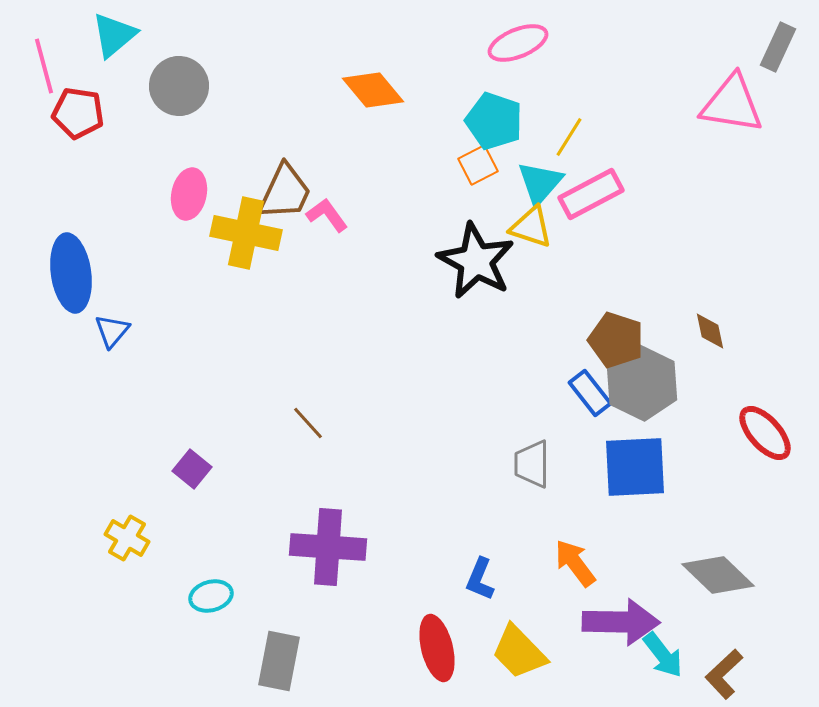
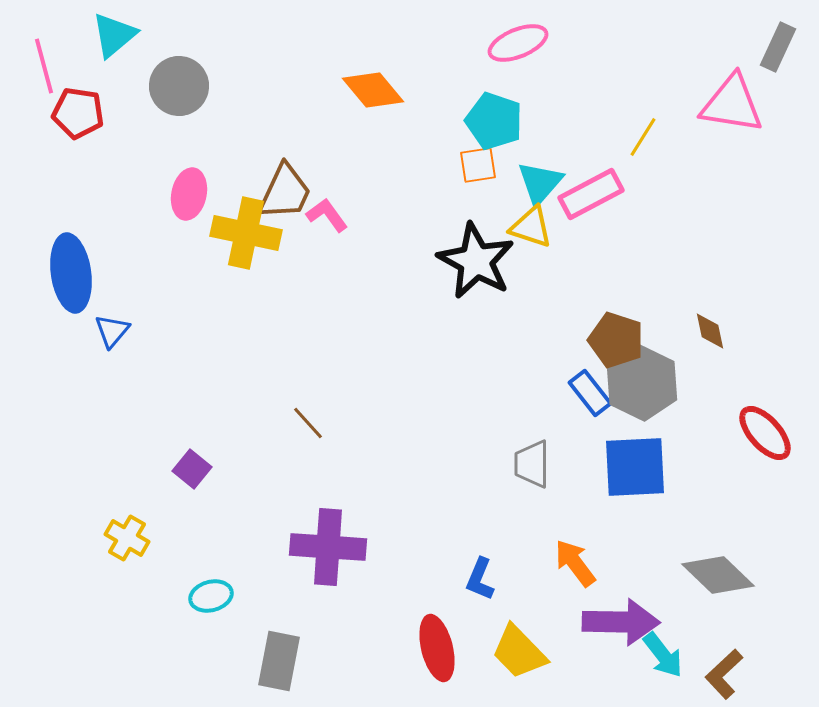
yellow line at (569, 137): moved 74 px right
orange square at (478, 165): rotated 18 degrees clockwise
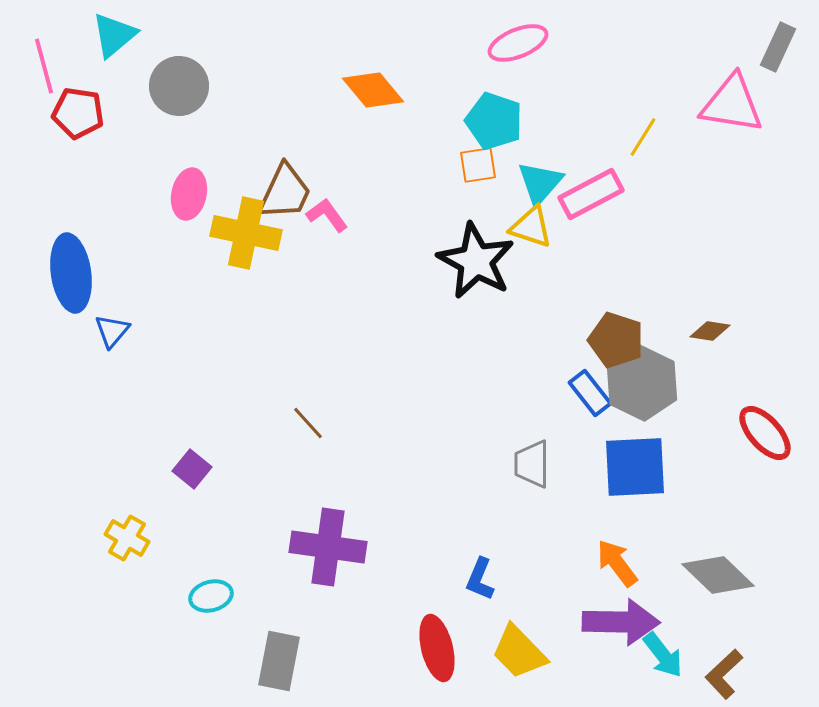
brown diamond at (710, 331): rotated 69 degrees counterclockwise
purple cross at (328, 547): rotated 4 degrees clockwise
orange arrow at (575, 563): moved 42 px right
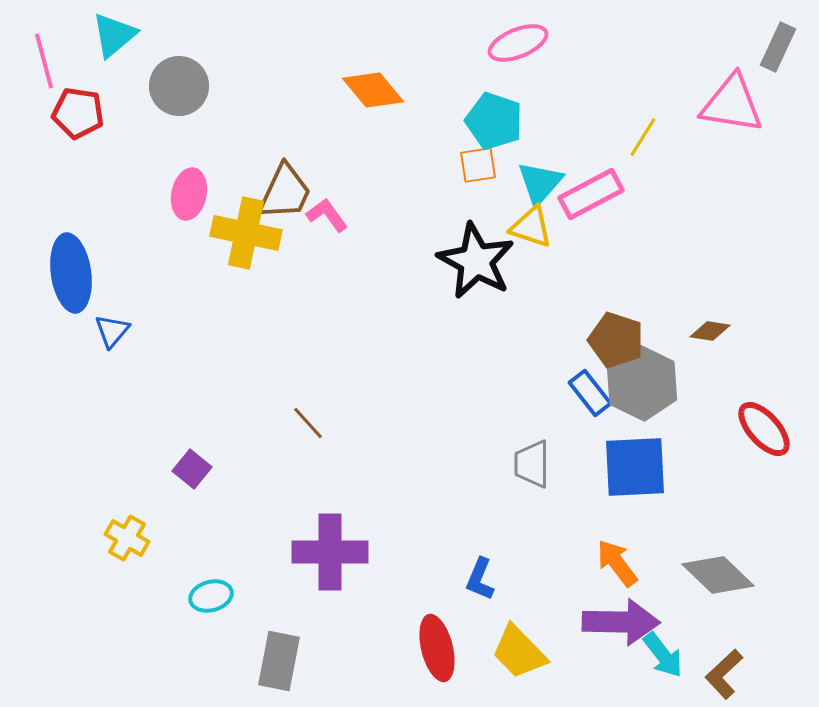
pink line at (44, 66): moved 5 px up
red ellipse at (765, 433): moved 1 px left, 4 px up
purple cross at (328, 547): moved 2 px right, 5 px down; rotated 8 degrees counterclockwise
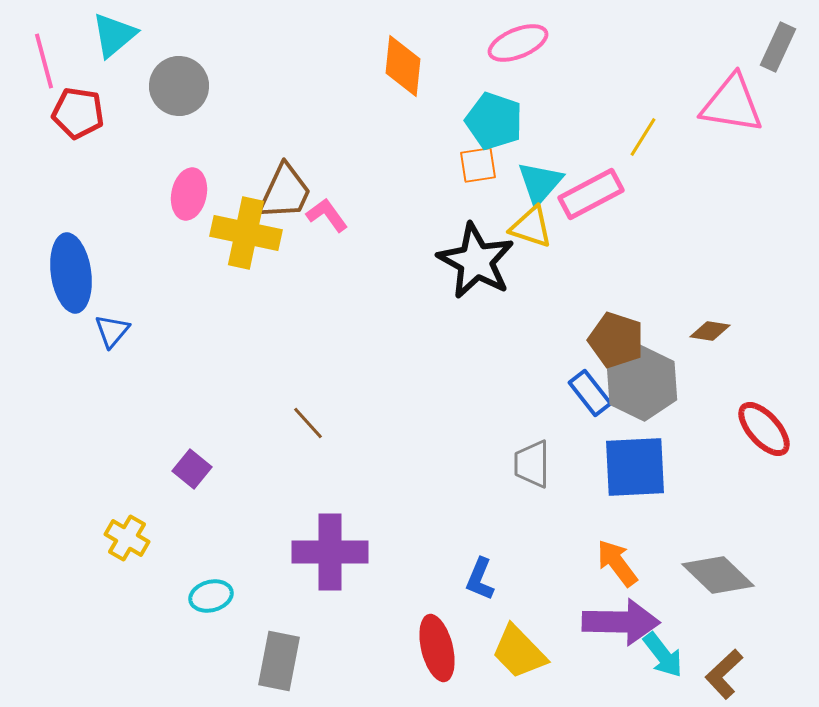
orange diamond at (373, 90): moved 30 px right, 24 px up; rotated 46 degrees clockwise
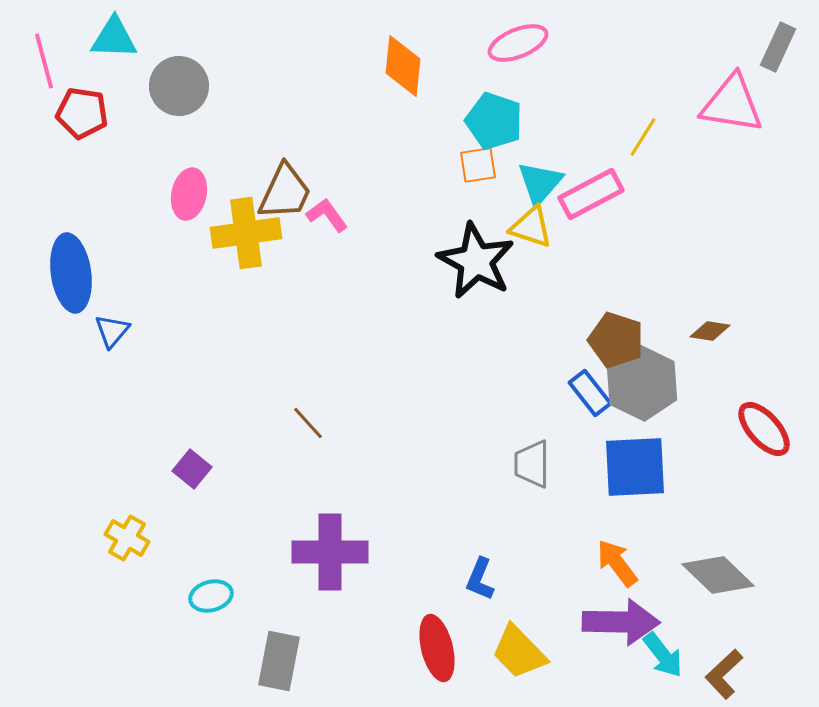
cyan triangle at (114, 35): moved 3 px down; rotated 42 degrees clockwise
red pentagon at (78, 113): moved 4 px right
yellow cross at (246, 233): rotated 20 degrees counterclockwise
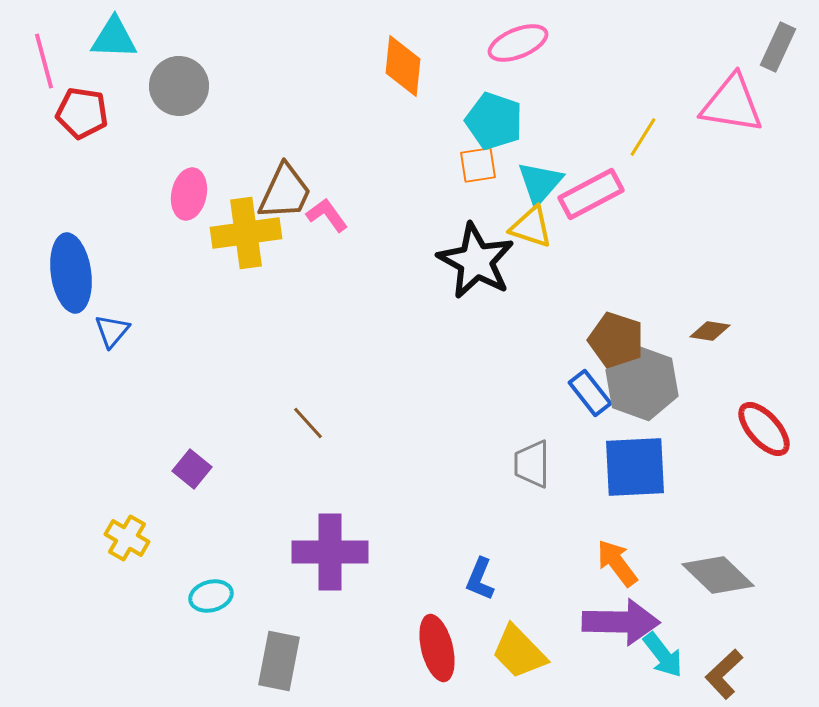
gray hexagon at (642, 383): rotated 6 degrees counterclockwise
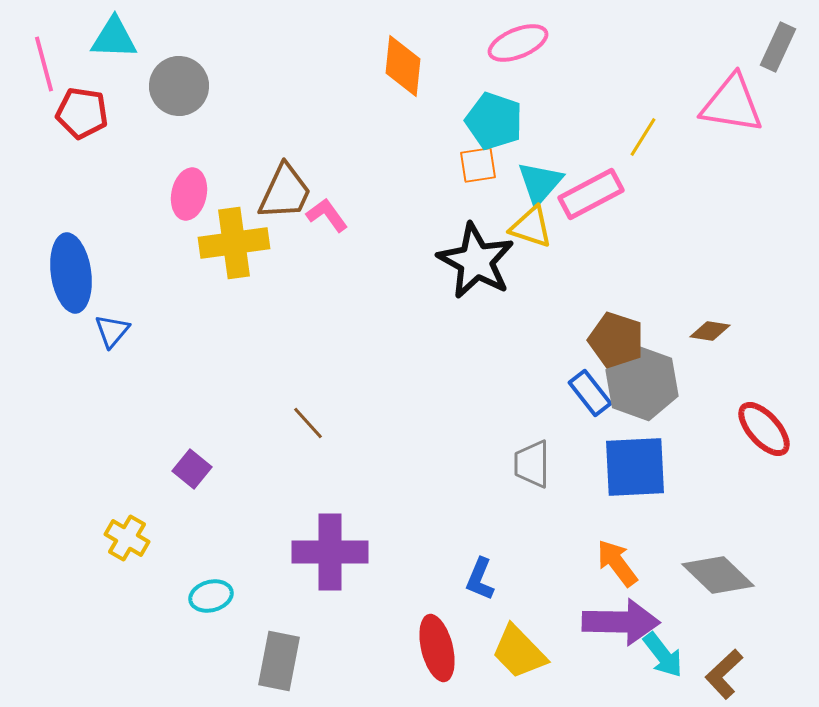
pink line at (44, 61): moved 3 px down
yellow cross at (246, 233): moved 12 px left, 10 px down
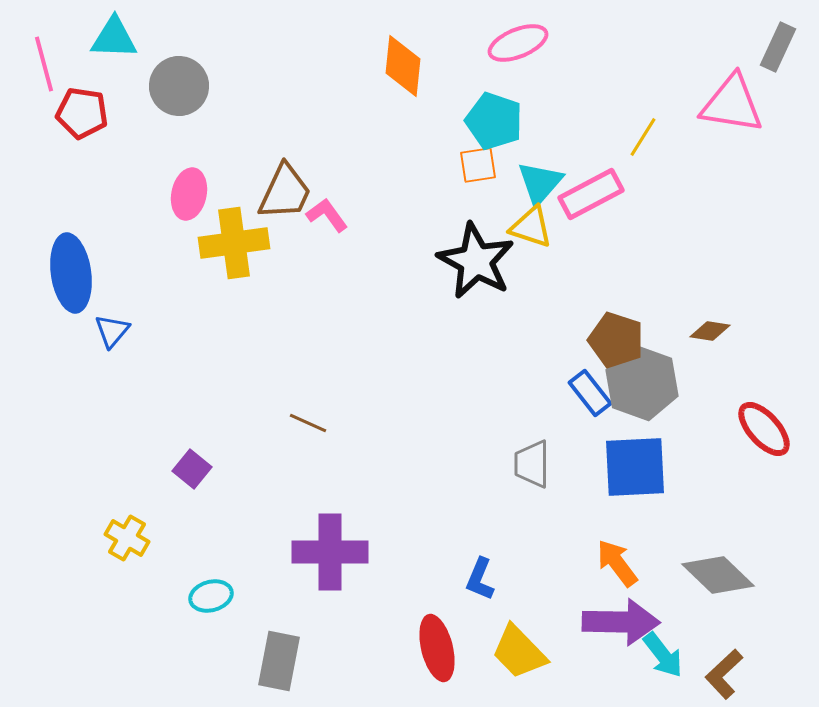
brown line at (308, 423): rotated 24 degrees counterclockwise
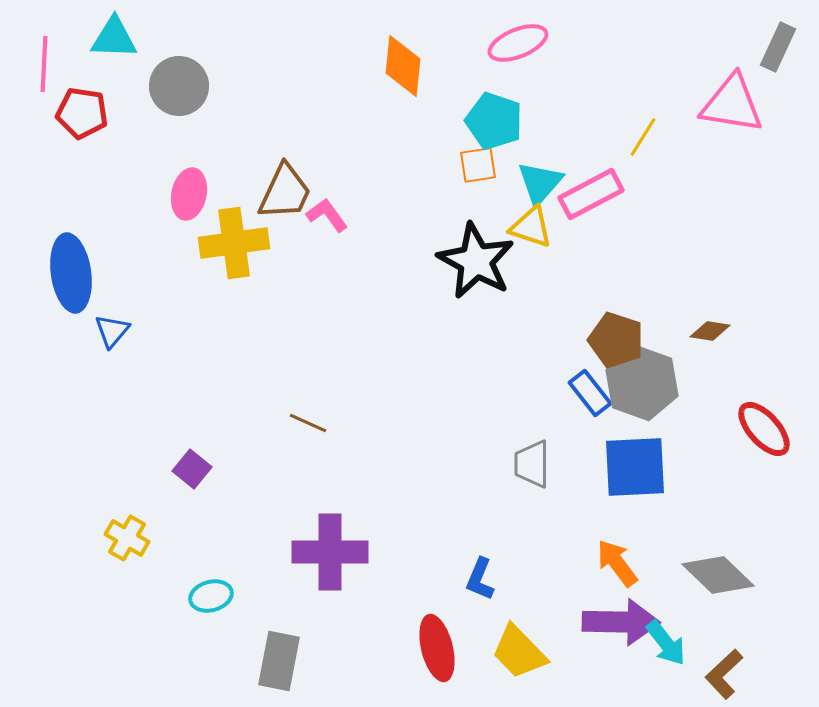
pink line at (44, 64): rotated 18 degrees clockwise
cyan arrow at (663, 655): moved 3 px right, 12 px up
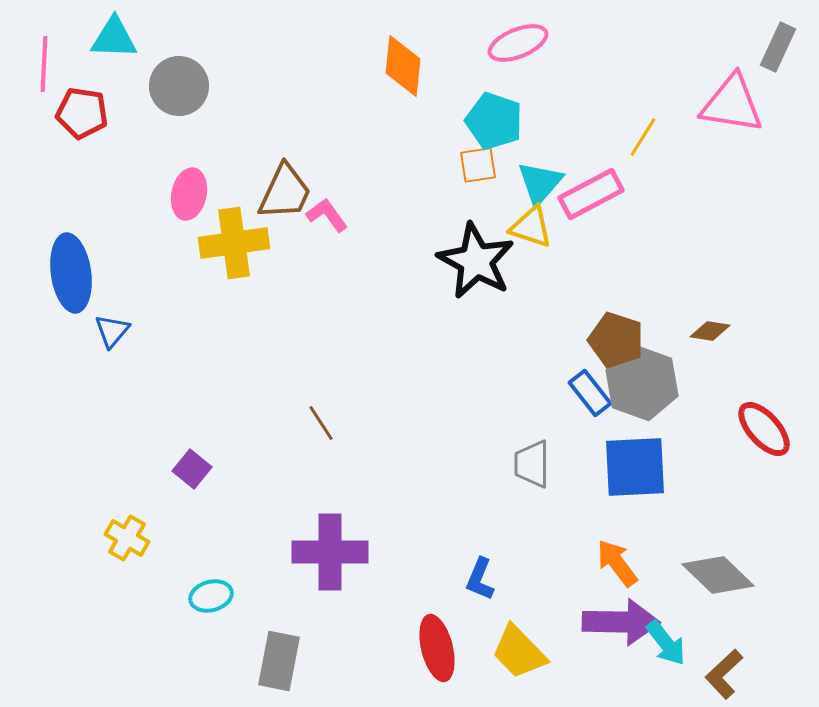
brown line at (308, 423): moved 13 px right; rotated 33 degrees clockwise
